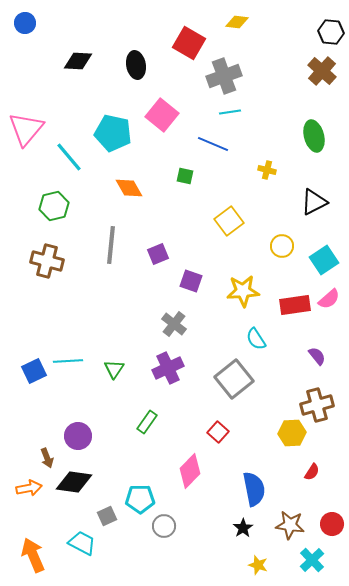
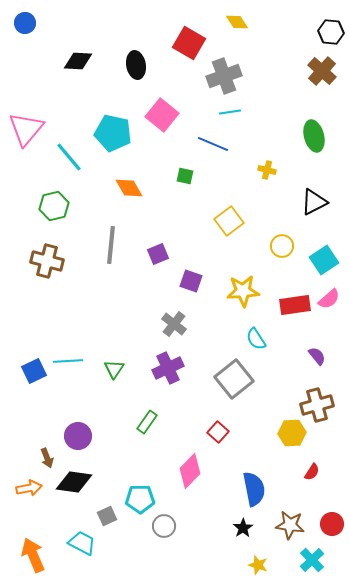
yellow diamond at (237, 22): rotated 50 degrees clockwise
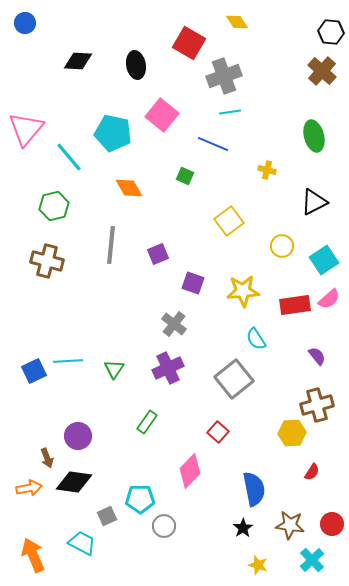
green square at (185, 176): rotated 12 degrees clockwise
purple square at (191, 281): moved 2 px right, 2 px down
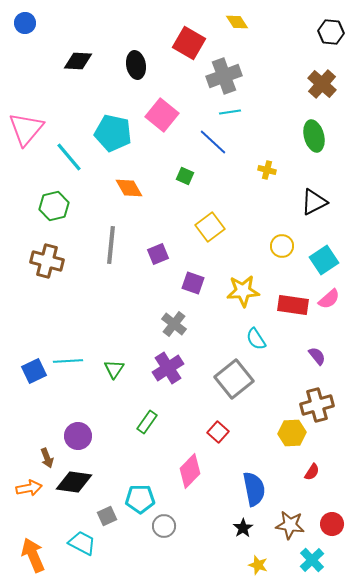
brown cross at (322, 71): moved 13 px down
blue line at (213, 144): moved 2 px up; rotated 20 degrees clockwise
yellow square at (229, 221): moved 19 px left, 6 px down
red rectangle at (295, 305): moved 2 px left; rotated 16 degrees clockwise
purple cross at (168, 368): rotated 8 degrees counterclockwise
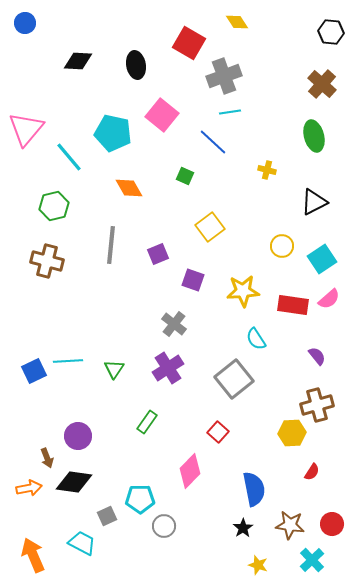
cyan square at (324, 260): moved 2 px left, 1 px up
purple square at (193, 283): moved 3 px up
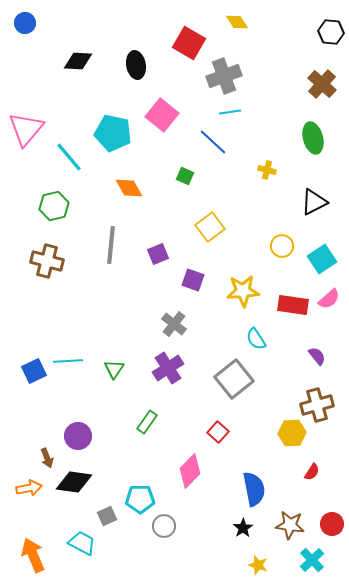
green ellipse at (314, 136): moved 1 px left, 2 px down
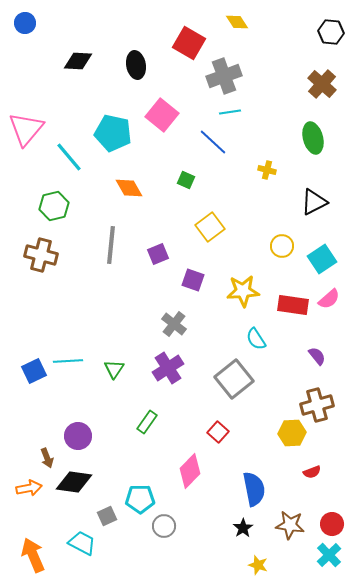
green square at (185, 176): moved 1 px right, 4 px down
brown cross at (47, 261): moved 6 px left, 6 px up
red semicircle at (312, 472): rotated 36 degrees clockwise
cyan cross at (312, 560): moved 17 px right, 5 px up
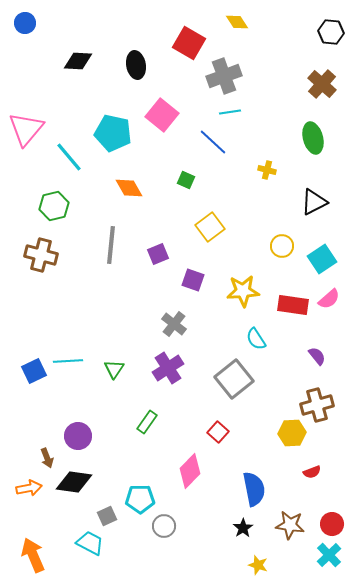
cyan trapezoid at (82, 543): moved 8 px right
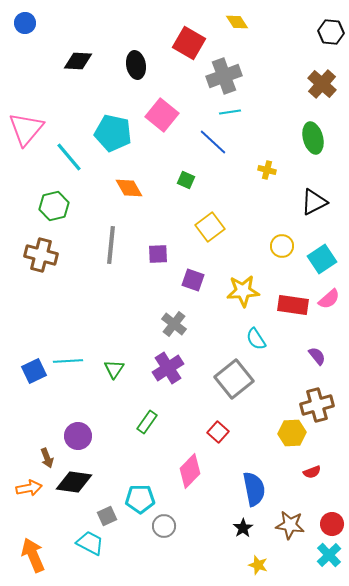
purple square at (158, 254): rotated 20 degrees clockwise
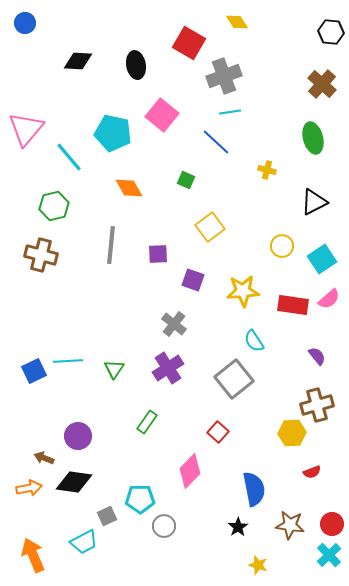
blue line at (213, 142): moved 3 px right
cyan semicircle at (256, 339): moved 2 px left, 2 px down
brown arrow at (47, 458): moved 3 px left; rotated 132 degrees clockwise
black star at (243, 528): moved 5 px left, 1 px up
cyan trapezoid at (90, 543): moved 6 px left, 1 px up; rotated 124 degrees clockwise
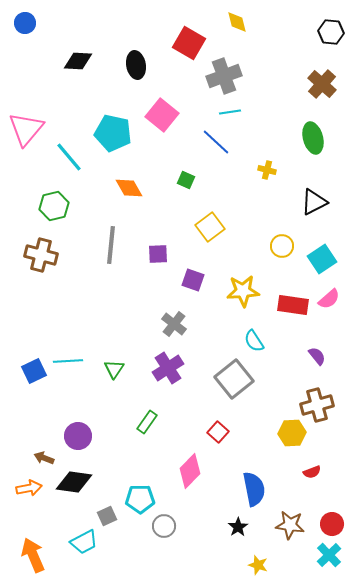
yellow diamond at (237, 22): rotated 20 degrees clockwise
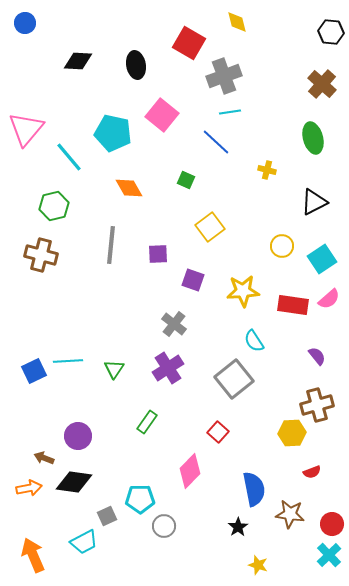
brown star at (290, 525): moved 11 px up
